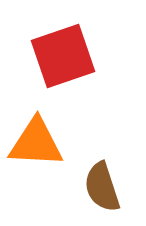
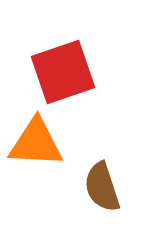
red square: moved 16 px down
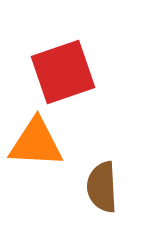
brown semicircle: rotated 15 degrees clockwise
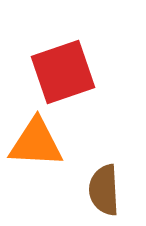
brown semicircle: moved 2 px right, 3 px down
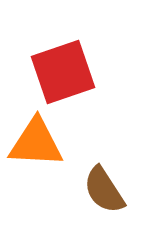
brown semicircle: rotated 30 degrees counterclockwise
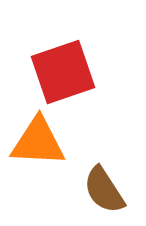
orange triangle: moved 2 px right, 1 px up
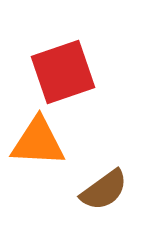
brown semicircle: rotated 93 degrees counterclockwise
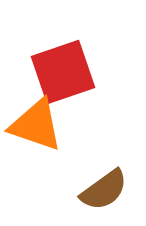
orange triangle: moved 2 px left, 17 px up; rotated 16 degrees clockwise
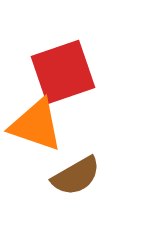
brown semicircle: moved 28 px left, 14 px up; rotated 6 degrees clockwise
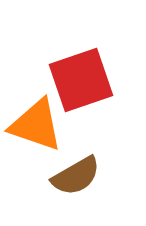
red square: moved 18 px right, 8 px down
